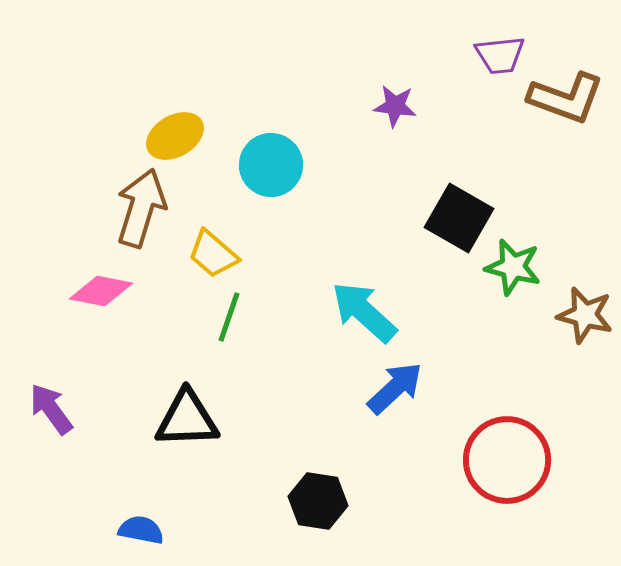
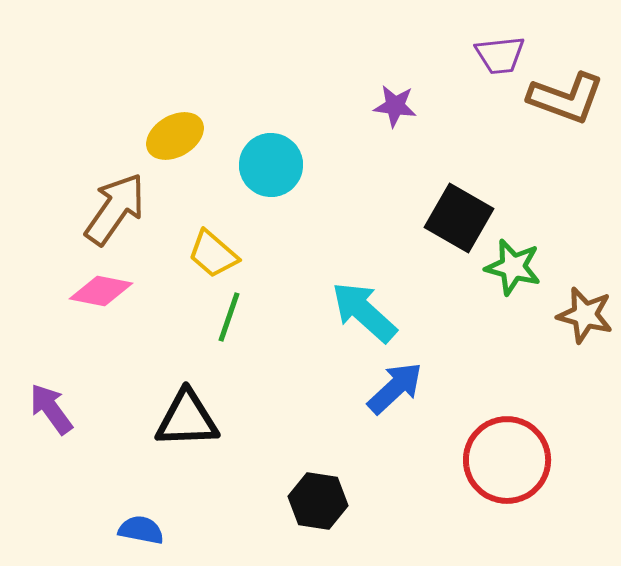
brown arrow: moved 26 px left, 1 px down; rotated 18 degrees clockwise
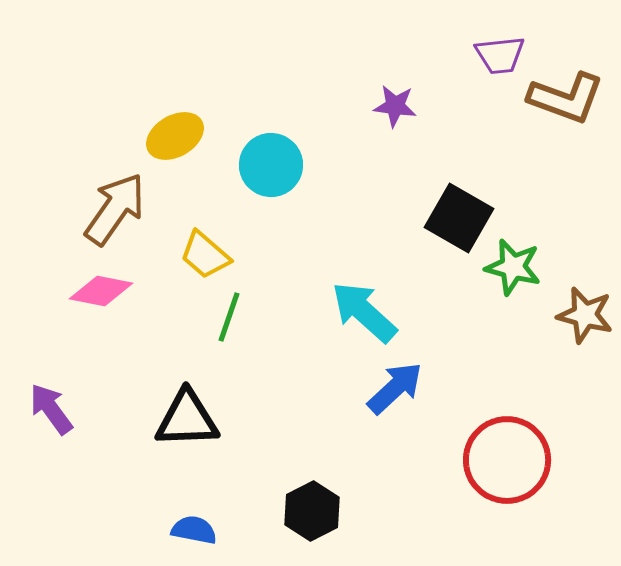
yellow trapezoid: moved 8 px left, 1 px down
black hexagon: moved 6 px left, 10 px down; rotated 24 degrees clockwise
blue semicircle: moved 53 px right
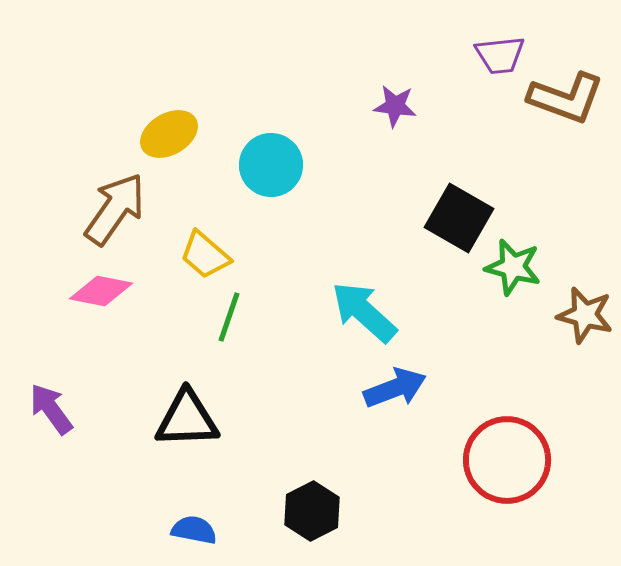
yellow ellipse: moved 6 px left, 2 px up
blue arrow: rotated 22 degrees clockwise
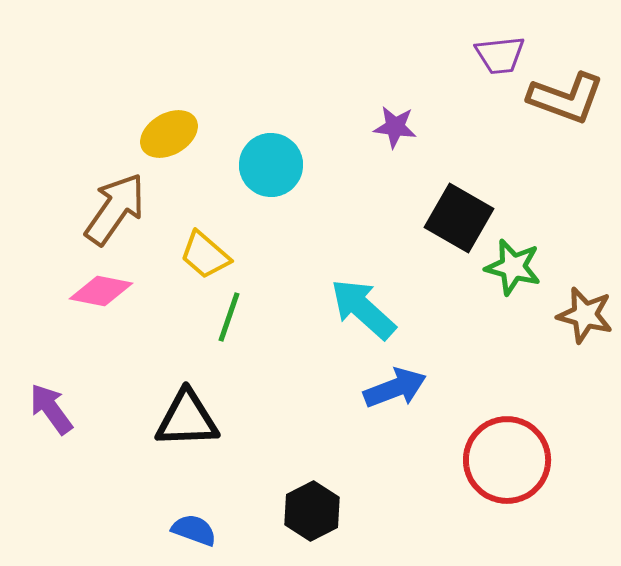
purple star: moved 21 px down
cyan arrow: moved 1 px left, 3 px up
blue semicircle: rotated 9 degrees clockwise
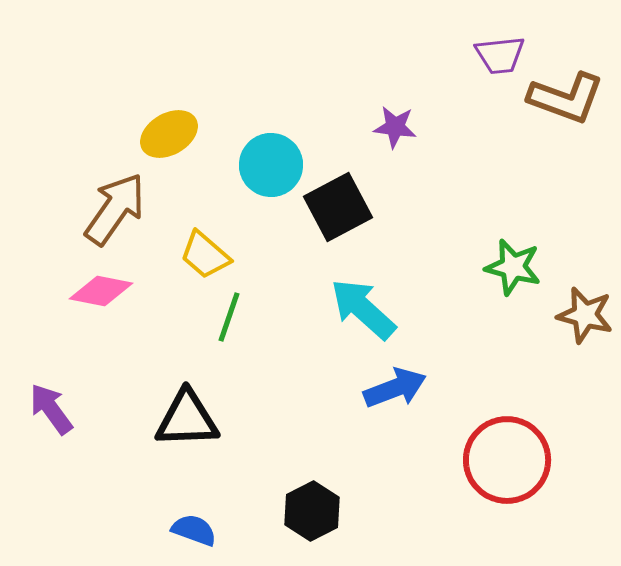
black square: moved 121 px left, 11 px up; rotated 32 degrees clockwise
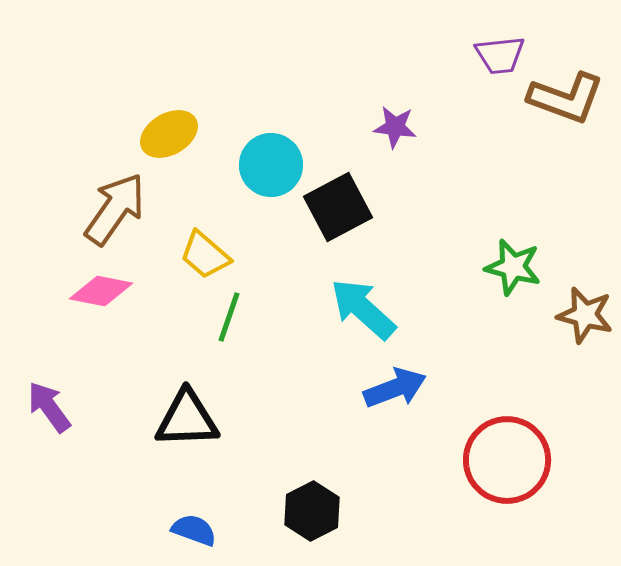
purple arrow: moved 2 px left, 2 px up
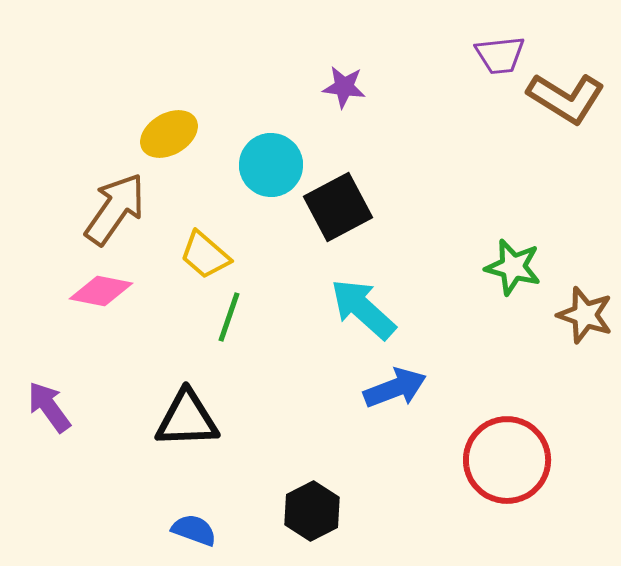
brown L-shape: rotated 12 degrees clockwise
purple star: moved 51 px left, 40 px up
brown star: rotated 4 degrees clockwise
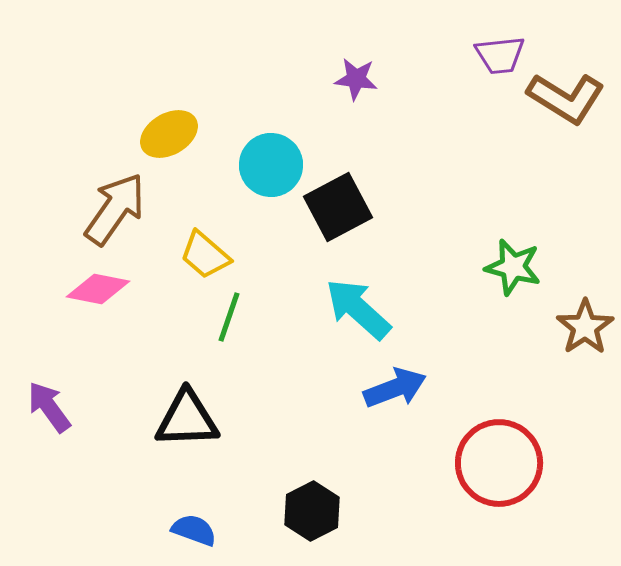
purple star: moved 12 px right, 8 px up
pink diamond: moved 3 px left, 2 px up
cyan arrow: moved 5 px left
brown star: moved 12 px down; rotated 20 degrees clockwise
red circle: moved 8 px left, 3 px down
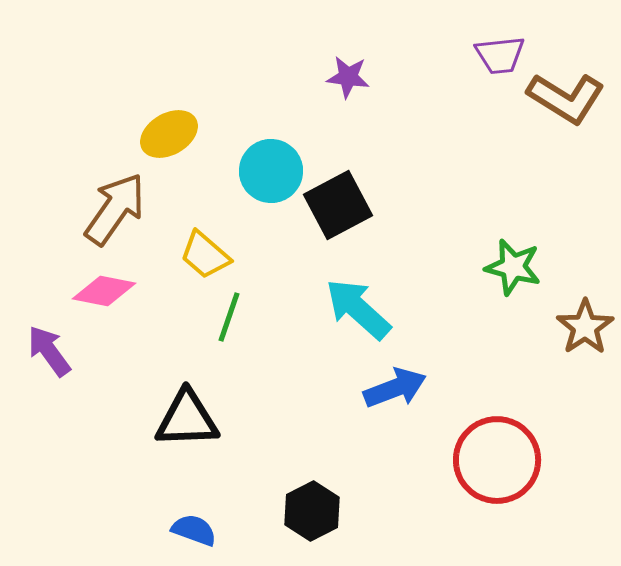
purple star: moved 8 px left, 2 px up
cyan circle: moved 6 px down
black square: moved 2 px up
pink diamond: moved 6 px right, 2 px down
purple arrow: moved 56 px up
red circle: moved 2 px left, 3 px up
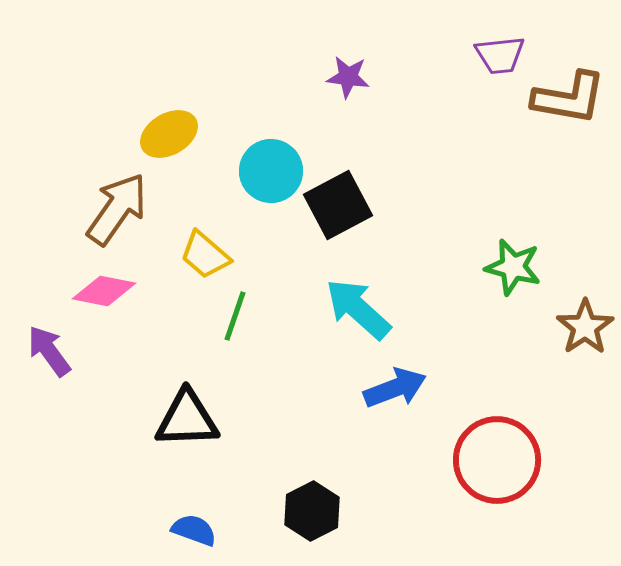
brown L-shape: moved 3 px right; rotated 22 degrees counterclockwise
brown arrow: moved 2 px right
green line: moved 6 px right, 1 px up
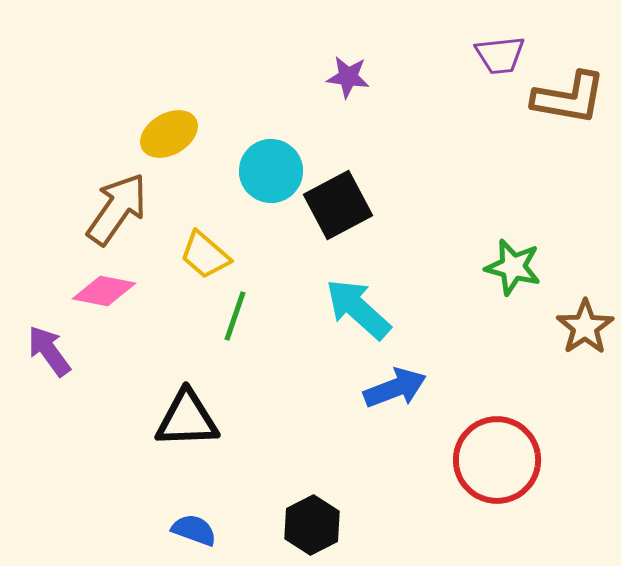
black hexagon: moved 14 px down
